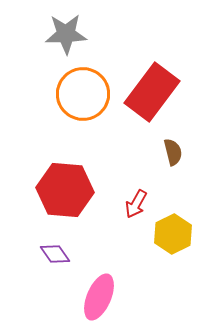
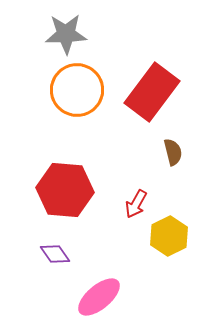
orange circle: moved 6 px left, 4 px up
yellow hexagon: moved 4 px left, 2 px down
pink ellipse: rotated 27 degrees clockwise
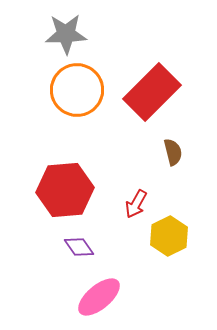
red rectangle: rotated 8 degrees clockwise
red hexagon: rotated 10 degrees counterclockwise
purple diamond: moved 24 px right, 7 px up
